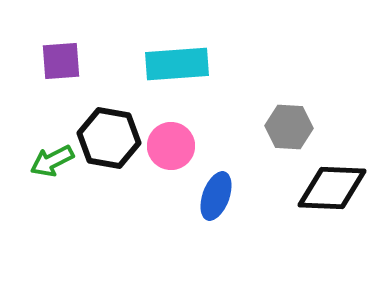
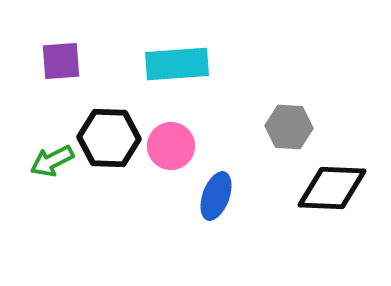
black hexagon: rotated 8 degrees counterclockwise
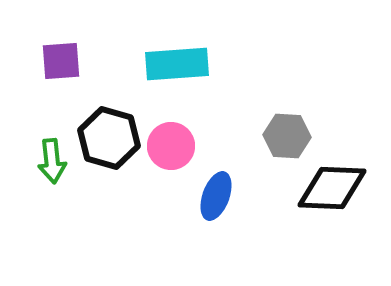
gray hexagon: moved 2 px left, 9 px down
black hexagon: rotated 14 degrees clockwise
green arrow: rotated 69 degrees counterclockwise
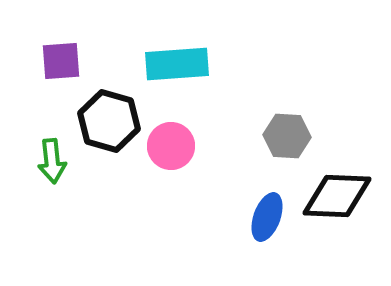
black hexagon: moved 17 px up
black diamond: moved 5 px right, 8 px down
blue ellipse: moved 51 px right, 21 px down
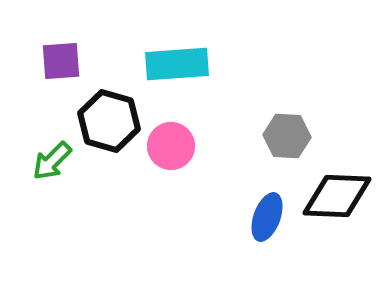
green arrow: rotated 51 degrees clockwise
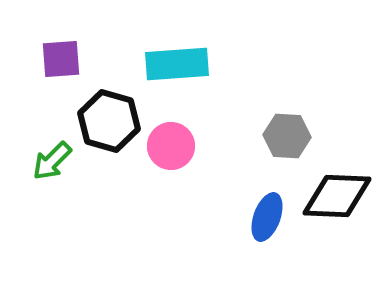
purple square: moved 2 px up
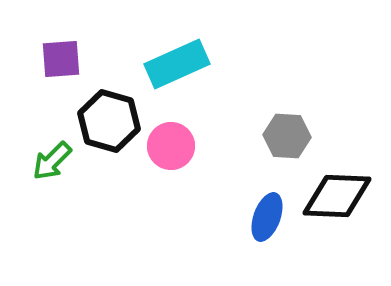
cyan rectangle: rotated 20 degrees counterclockwise
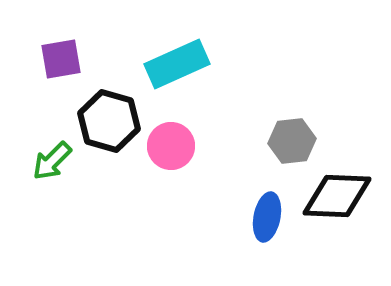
purple square: rotated 6 degrees counterclockwise
gray hexagon: moved 5 px right, 5 px down; rotated 9 degrees counterclockwise
blue ellipse: rotated 9 degrees counterclockwise
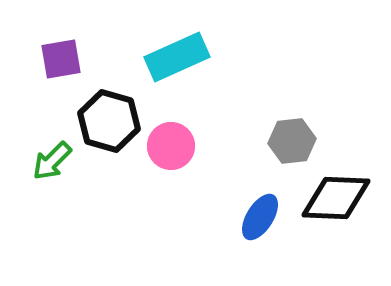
cyan rectangle: moved 7 px up
black diamond: moved 1 px left, 2 px down
blue ellipse: moved 7 px left; rotated 21 degrees clockwise
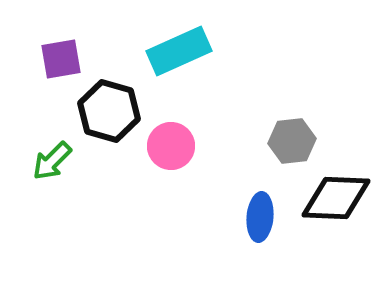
cyan rectangle: moved 2 px right, 6 px up
black hexagon: moved 10 px up
blue ellipse: rotated 27 degrees counterclockwise
